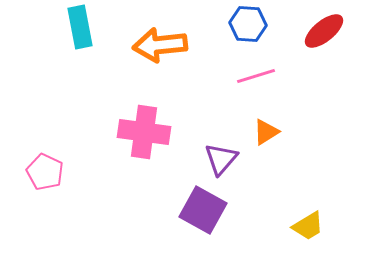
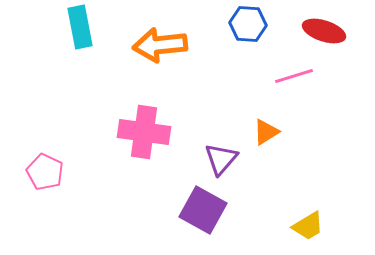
red ellipse: rotated 57 degrees clockwise
pink line: moved 38 px right
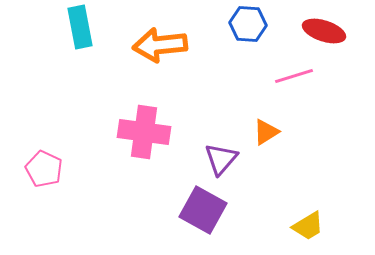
pink pentagon: moved 1 px left, 3 px up
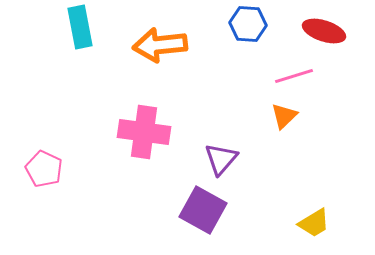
orange triangle: moved 18 px right, 16 px up; rotated 12 degrees counterclockwise
yellow trapezoid: moved 6 px right, 3 px up
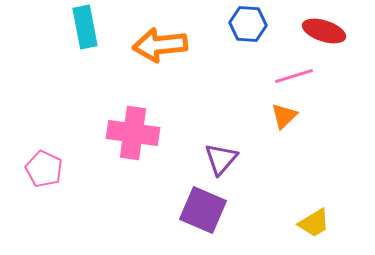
cyan rectangle: moved 5 px right
pink cross: moved 11 px left, 1 px down
purple square: rotated 6 degrees counterclockwise
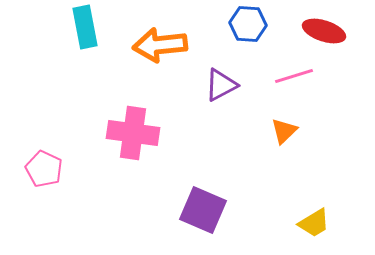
orange triangle: moved 15 px down
purple triangle: moved 74 px up; rotated 21 degrees clockwise
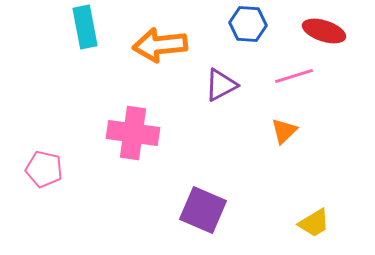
pink pentagon: rotated 12 degrees counterclockwise
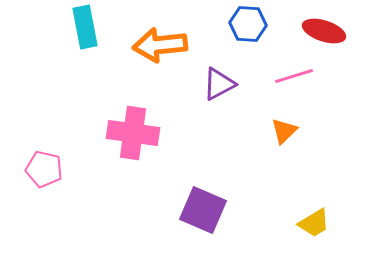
purple triangle: moved 2 px left, 1 px up
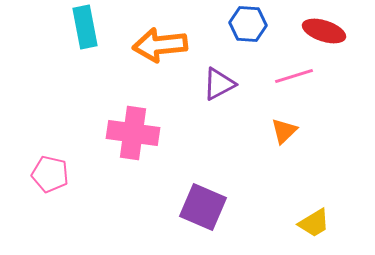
pink pentagon: moved 6 px right, 5 px down
purple square: moved 3 px up
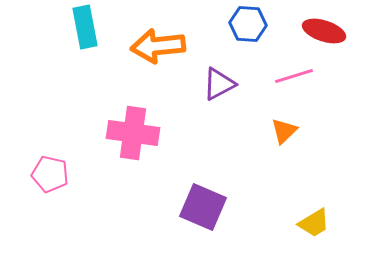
orange arrow: moved 2 px left, 1 px down
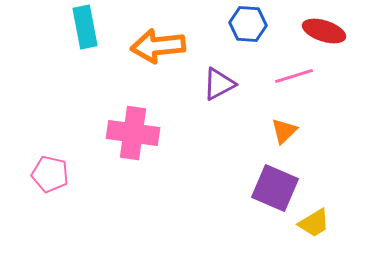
purple square: moved 72 px right, 19 px up
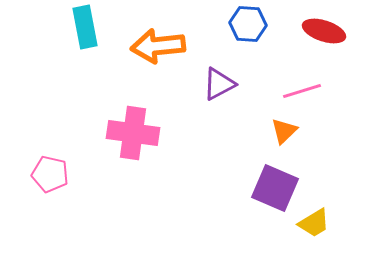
pink line: moved 8 px right, 15 px down
